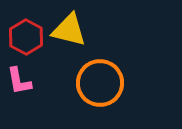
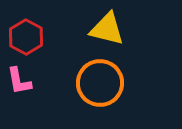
yellow triangle: moved 38 px right, 1 px up
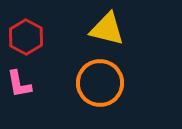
pink L-shape: moved 3 px down
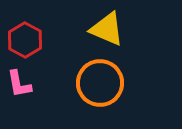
yellow triangle: rotated 9 degrees clockwise
red hexagon: moved 1 px left, 3 px down
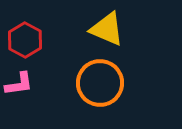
pink L-shape: rotated 88 degrees counterclockwise
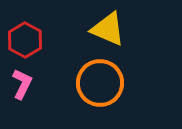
yellow triangle: moved 1 px right
pink L-shape: moved 3 px right; rotated 56 degrees counterclockwise
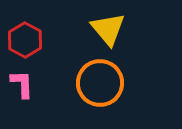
yellow triangle: rotated 27 degrees clockwise
pink L-shape: rotated 28 degrees counterclockwise
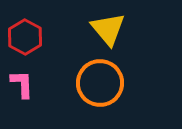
red hexagon: moved 3 px up
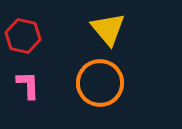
red hexagon: moved 2 px left, 1 px up; rotated 16 degrees counterclockwise
pink L-shape: moved 6 px right, 1 px down
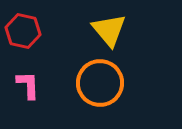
yellow triangle: moved 1 px right, 1 px down
red hexagon: moved 5 px up
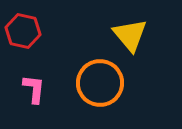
yellow triangle: moved 21 px right, 5 px down
pink L-shape: moved 6 px right, 4 px down; rotated 8 degrees clockwise
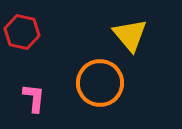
red hexagon: moved 1 px left, 1 px down
pink L-shape: moved 9 px down
